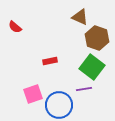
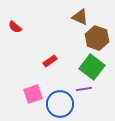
red rectangle: rotated 24 degrees counterclockwise
blue circle: moved 1 px right, 1 px up
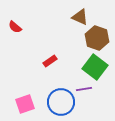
green square: moved 3 px right
pink square: moved 8 px left, 10 px down
blue circle: moved 1 px right, 2 px up
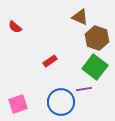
pink square: moved 7 px left
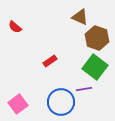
pink square: rotated 18 degrees counterclockwise
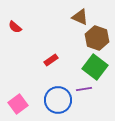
red rectangle: moved 1 px right, 1 px up
blue circle: moved 3 px left, 2 px up
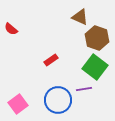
red semicircle: moved 4 px left, 2 px down
